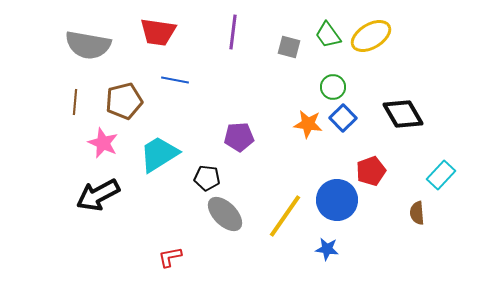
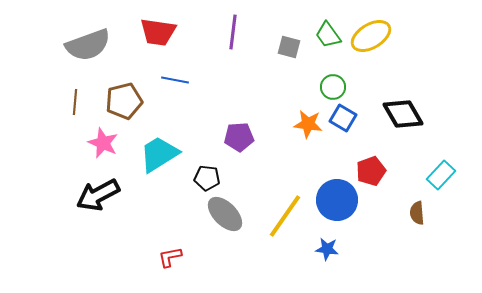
gray semicircle: rotated 30 degrees counterclockwise
blue square: rotated 16 degrees counterclockwise
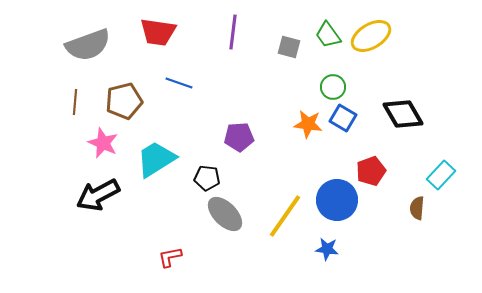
blue line: moved 4 px right, 3 px down; rotated 8 degrees clockwise
cyan trapezoid: moved 3 px left, 5 px down
brown semicircle: moved 5 px up; rotated 10 degrees clockwise
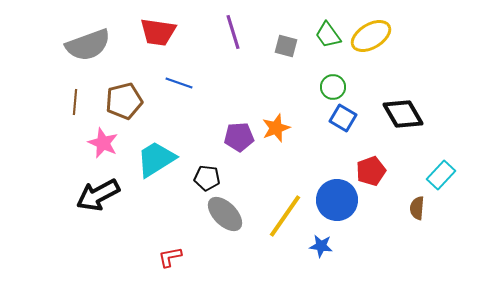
purple line: rotated 24 degrees counterclockwise
gray square: moved 3 px left, 1 px up
orange star: moved 32 px left, 4 px down; rotated 28 degrees counterclockwise
blue star: moved 6 px left, 3 px up
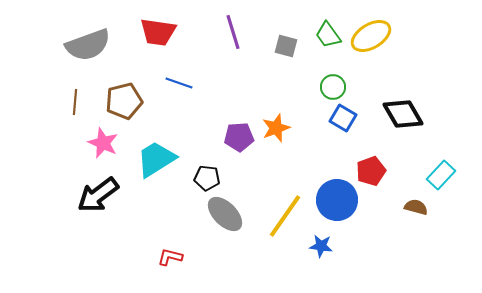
black arrow: rotated 9 degrees counterclockwise
brown semicircle: moved 1 px left, 1 px up; rotated 100 degrees clockwise
red L-shape: rotated 25 degrees clockwise
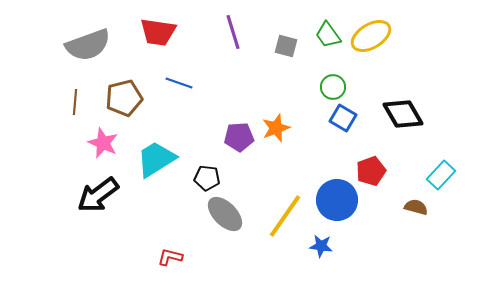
brown pentagon: moved 3 px up
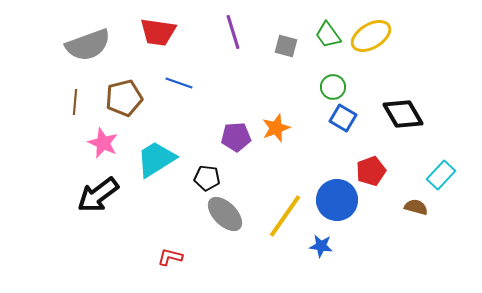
purple pentagon: moved 3 px left
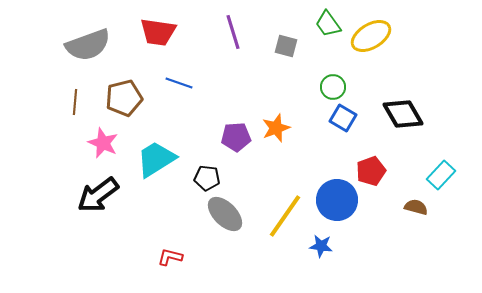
green trapezoid: moved 11 px up
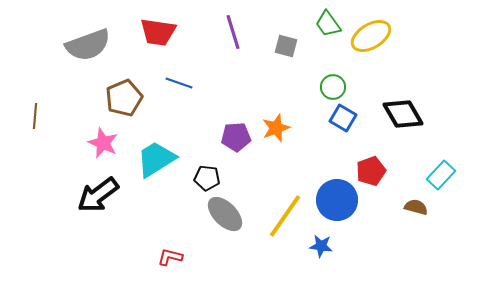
brown pentagon: rotated 9 degrees counterclockwise
brown line: moved 40 px left, 14 px down
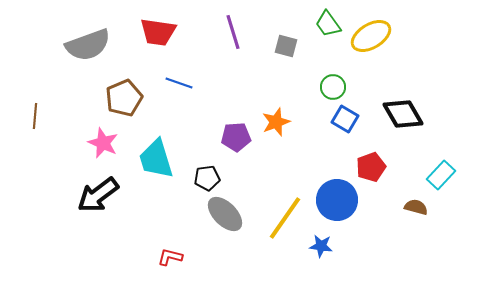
blue square: moved 2 px right, 1 px down
orange star: moved 6 px up
cyan trapezoid: rotated 75 degrees counterclockwise
red pentagon: moved 4 px up
black pentagon: rotated 15 degrees counterclockwise
yellow line: moved 2 px down
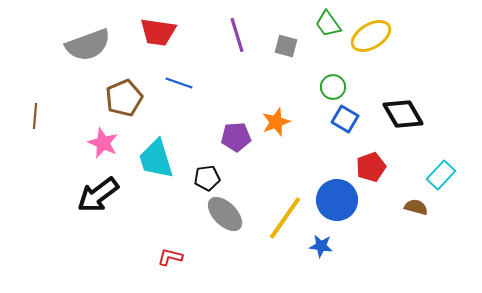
purple line: moved 4 px right, 3 px down
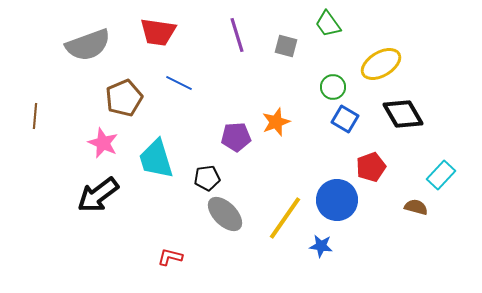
yellow ellipse: moved 10 px right, 28 px down
blue line: rotated 8 degrees clockwise
